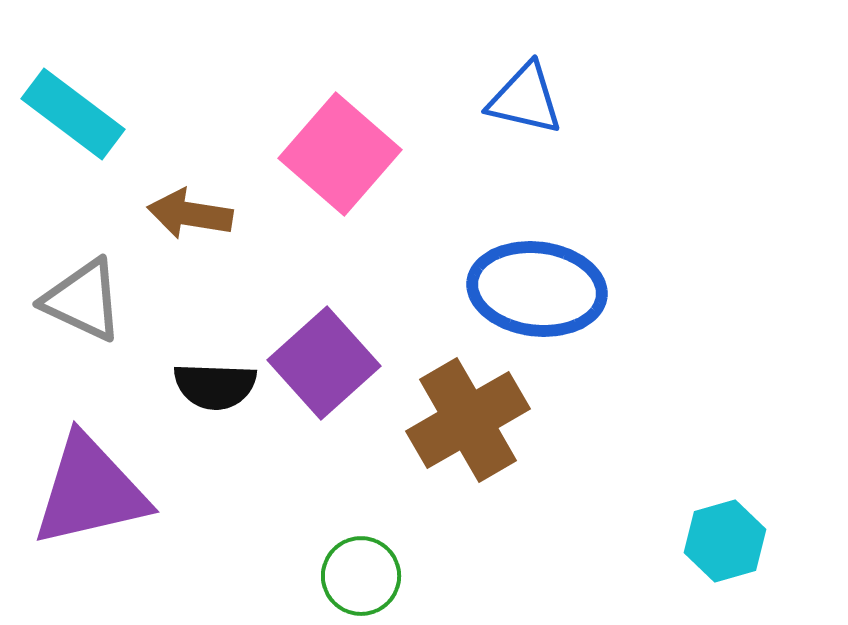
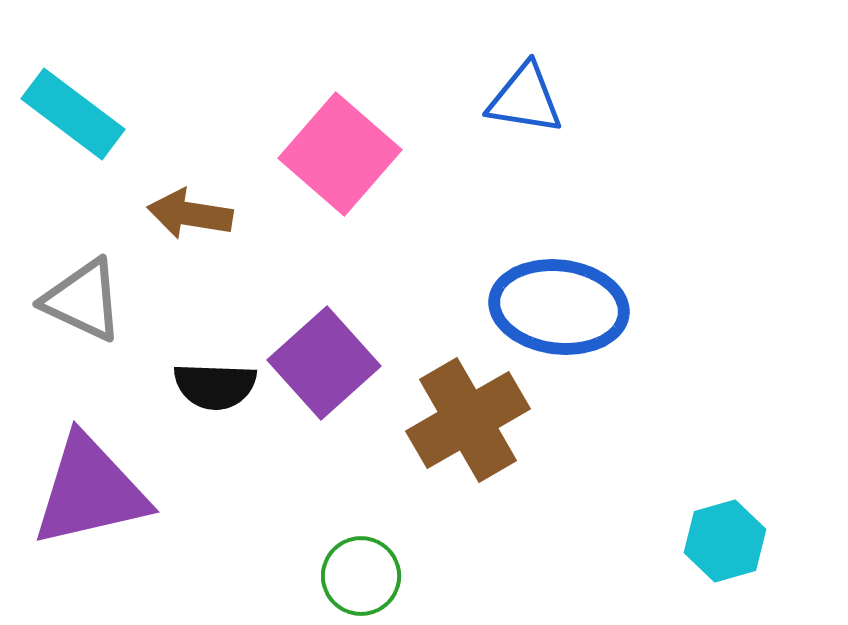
blue triangle: rotated 4 degrees counterclockwise
blue ellipse: moved 22 px right, 18 px down
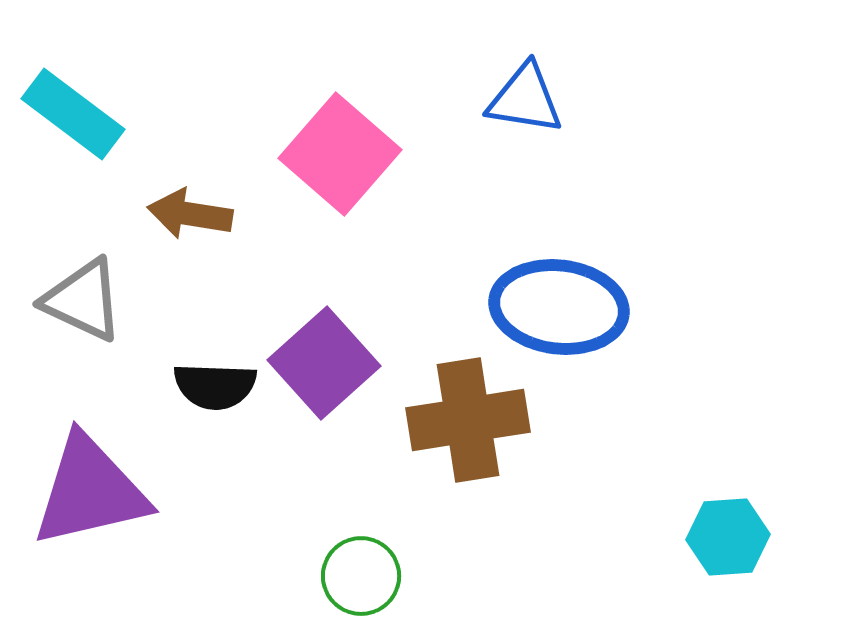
brown cross: rotated 21 degrees clockwise
cyan hexagon: moved 3 px right, 4 px up; rotated 12 degrees clockwise
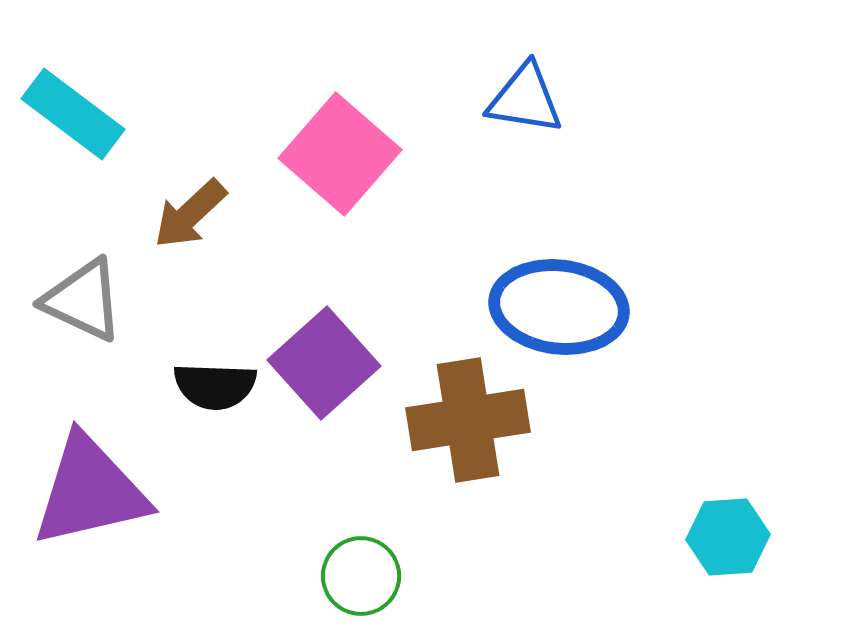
brown arrow: rotated 52 degrees counterclockwise
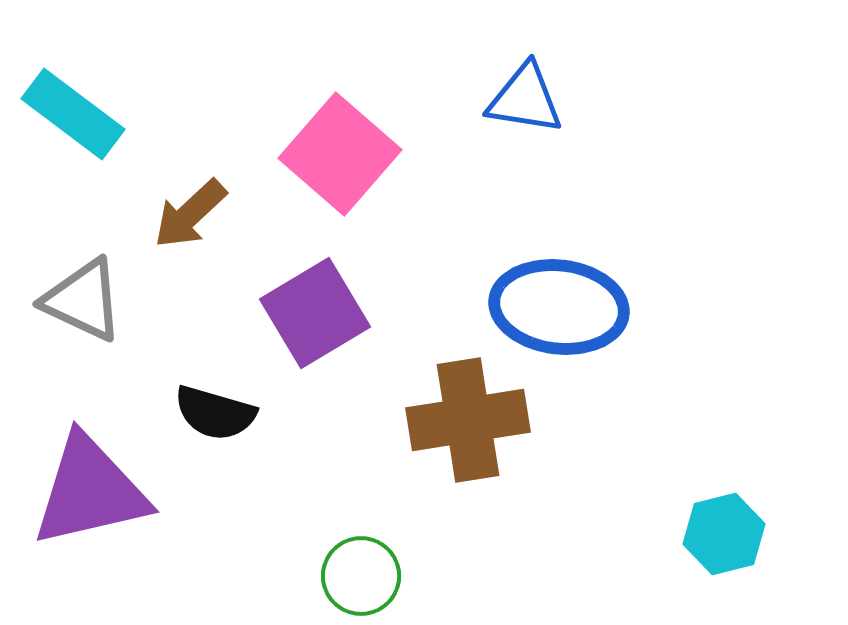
purple square: moved 9 px left, 50 px up; rotated 11 degrees clockwise
black semicircle: moved 27 px down; rotated 14 degrees clockwise
cyan hexagon: moved 4 px left, 3 px up; rotated 10 degrees counterclockwise
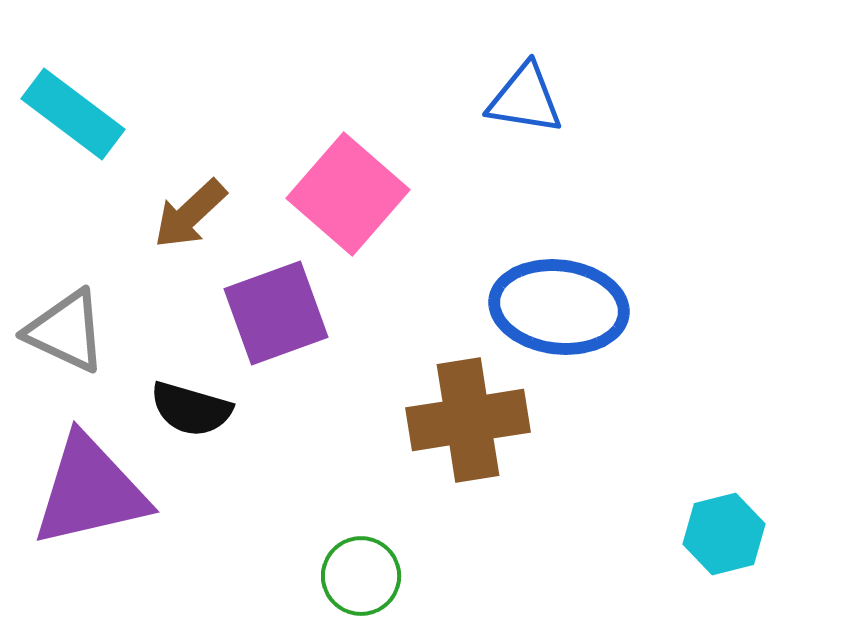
pink square: moved 8 px right, 40 px down
gray triangle: moved 17 px left, 31 px down
purple square: moved 39 px left; rotated 11 degrees clockwise
black semicircle: moved 24 px left, 4 px up
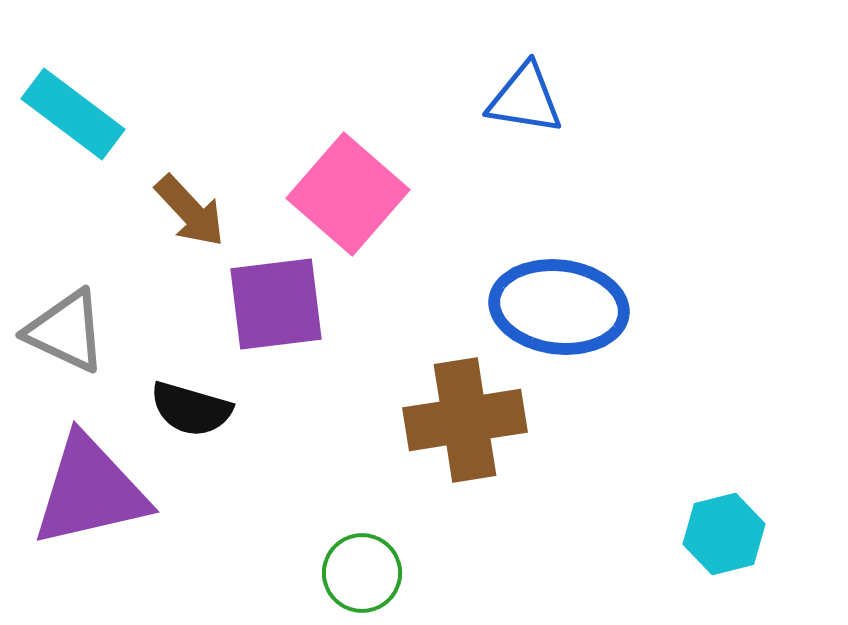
brown arrow: moved 3 px up; rotated 90 degrees counterclockwise
purple square: moved 9 px up; rotated 13 degrees clockwise
brown cross: moved 3 px left
green circle: moved 1 px right, 3 px up
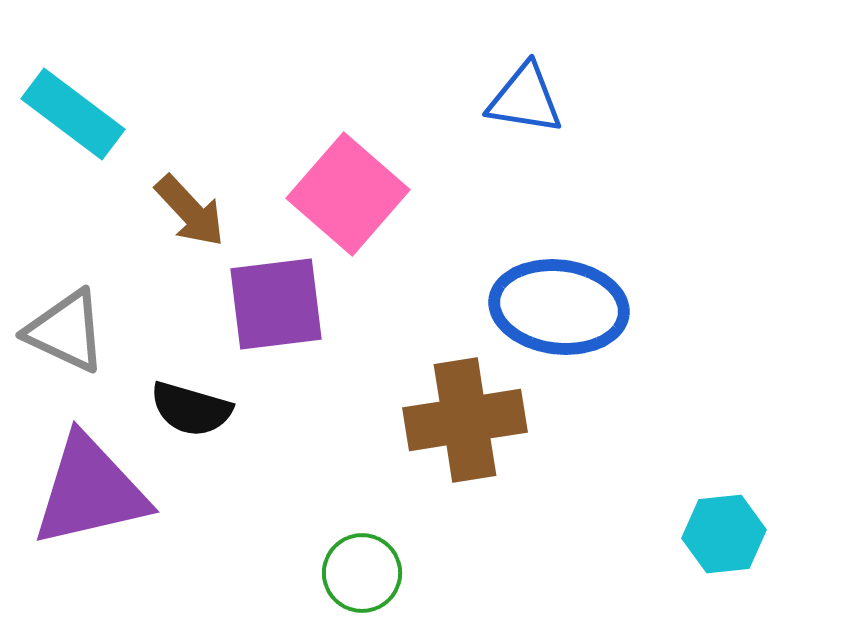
cyan hexagon: rotated 8 degrees clockwise
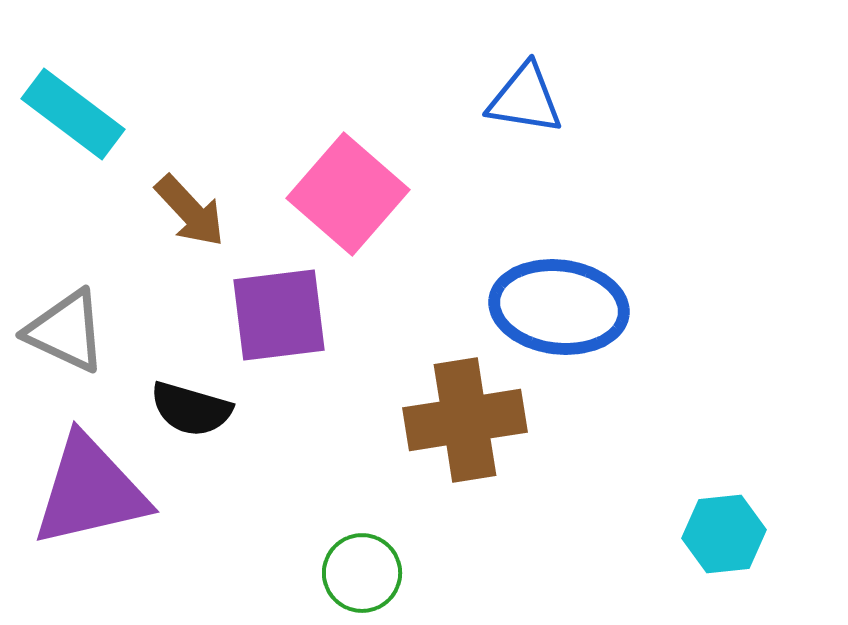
purple square: moved 3 px right, 11 px down
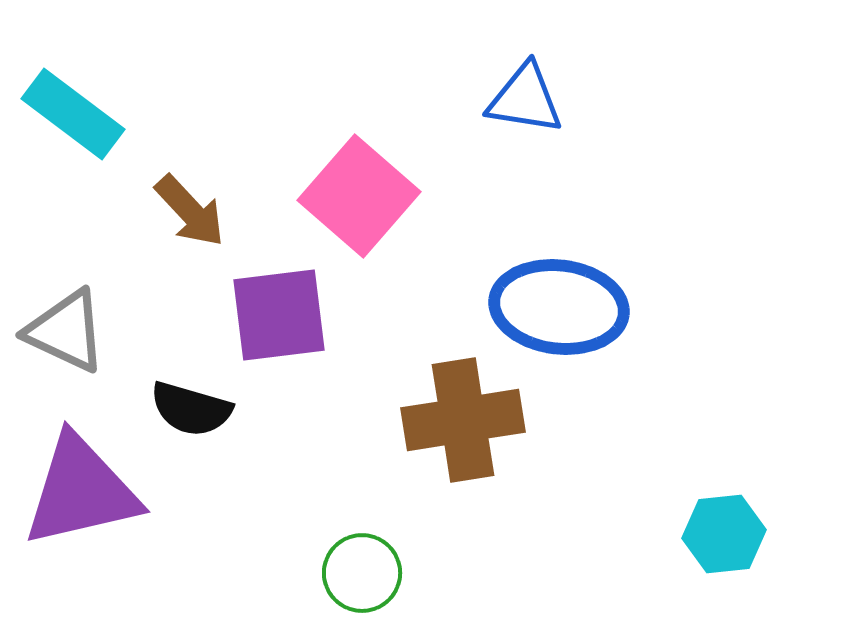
pink square: moved 11 px right, 2 px down
brown cross: moved 2 px left
purple triangle: moved 9 px left
